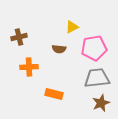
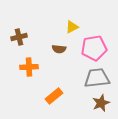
orange rectangle: moved 2 px down; rotated 54 degrees counterclockwise
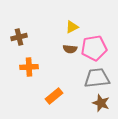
brown semicircle: moved 11 px right
brown star: rotated 30 degrees counterclockwise
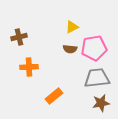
brown star: rotated 30 degrees counterclockwise
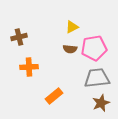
brown star: rotated 12 degrees counterclockwise
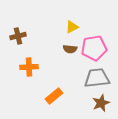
brown cross: moved 1 px left, 1 px up
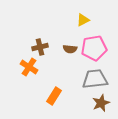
yellow triangle: moved 11 px right, 7 px up
brown cross: moved 22 px right, 11 px down
orange cross: rotated 36 degrees clockwise
gray trapezoid: moved 2 px left, 1 px down
orange rectangle: rotated 18 degrees counterclockwise
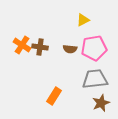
brown cross: rotated 21 degrees clockwise
orange cross: moved 7 px left, 22 px up
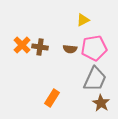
orange cross: rotated 12 degrees clockwise
gray trapezoid: rotated 120 degrees clockwise
orange rectangle: moved 2 px left, 2 px down
brown star: rotated 18 degrees counterclockwise
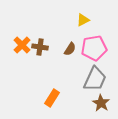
brown semicircle: rotated 64 degrees counterclockwise
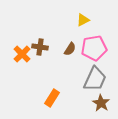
orange cross: moved 9 px down
